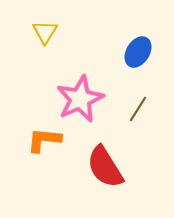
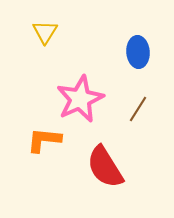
blue ellipse: rotated 36 degrees counterclockwise
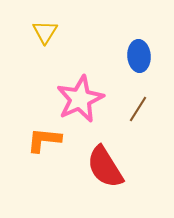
blue ellipse: moved 1 px right, 4 px down
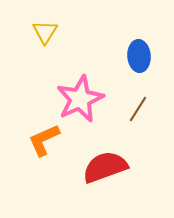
orange L-shape: rotated 30 degrees counterclockwise
red semicircle: rotated 102 degrees clockwise
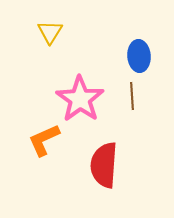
yellow triangle: moved 5 px right
pink star: rotated 12 degrees counterclockwise
brown line: moved 6 px left, 13 px up; rotated 36 degrees counterclockwise
red semicircle: moved 1 px left, 2 px up; rotated 66 degrees counterclockwise
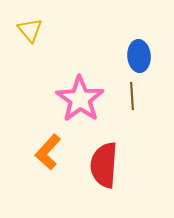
yellow triangle: moved 20 px left, 2 px up; rotated 12 degrees counterclockwise
orange L-shape: moved 4 px right, 12 px down; rotated 24 degrees counterclockwise
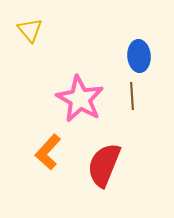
pink star: rotated 6 degrees counterclockwise
red semicircle: rotated 18 degrees clockwise
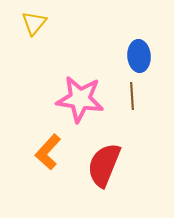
yellow triangle: moved 4 px right, 7 px up; rotated 20 degrees clockwise
pink star: rotated 21 degrees counterclockwise
